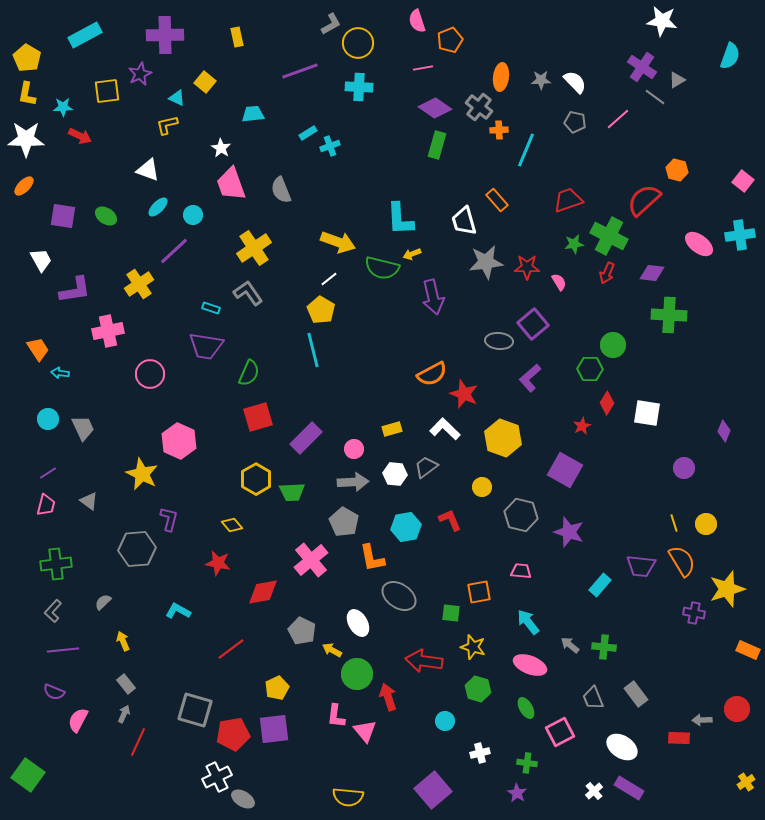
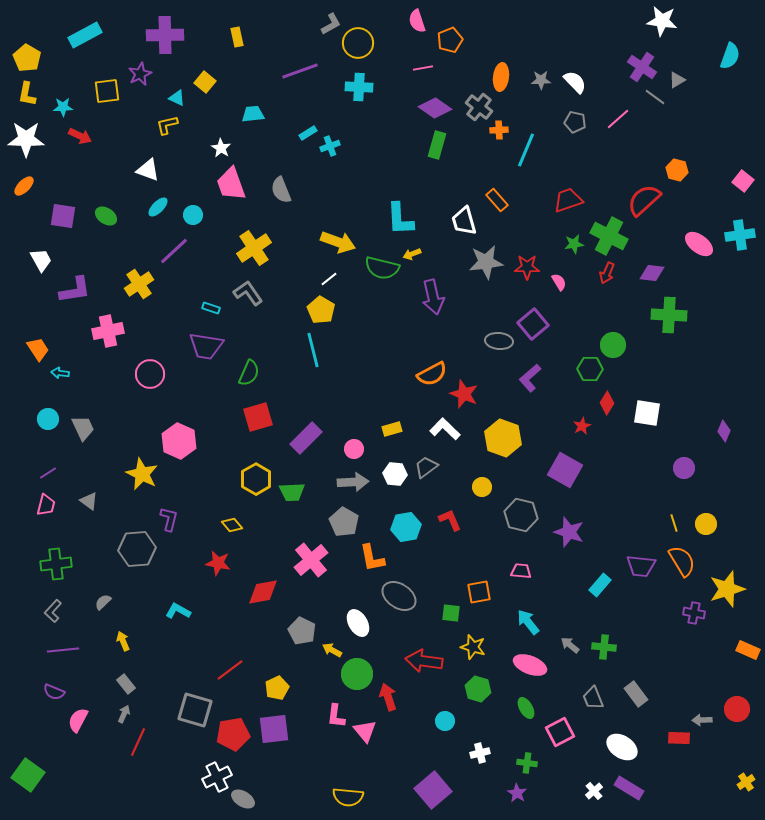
red line at (231, 649): moved 1 px left, 21 px down
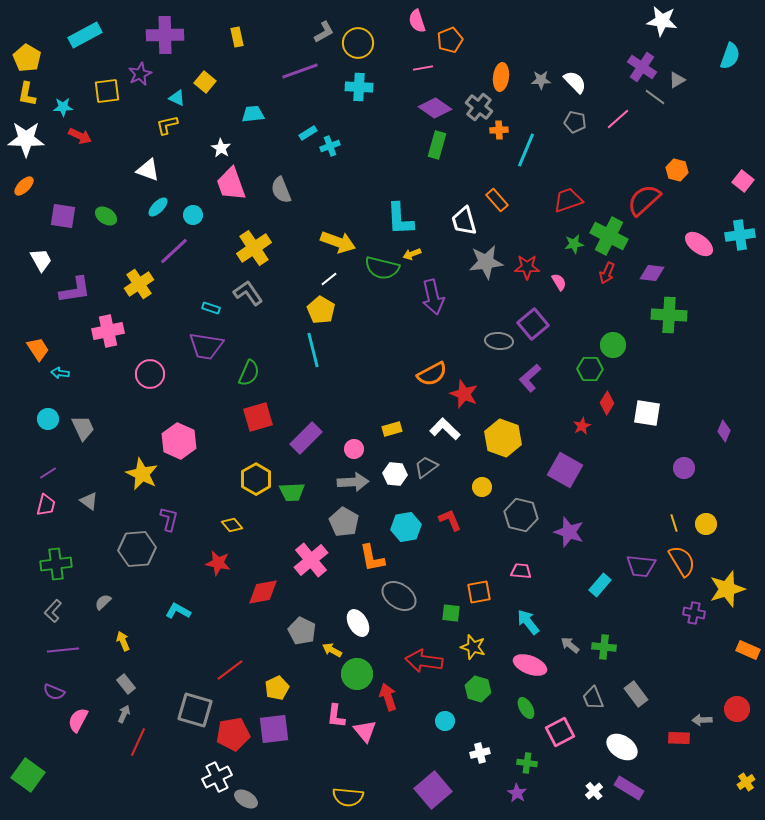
gray L-shape at (331, 24): moved 7 px left, 8 px down
gray ellipse at (243, 799): moved 3 px right
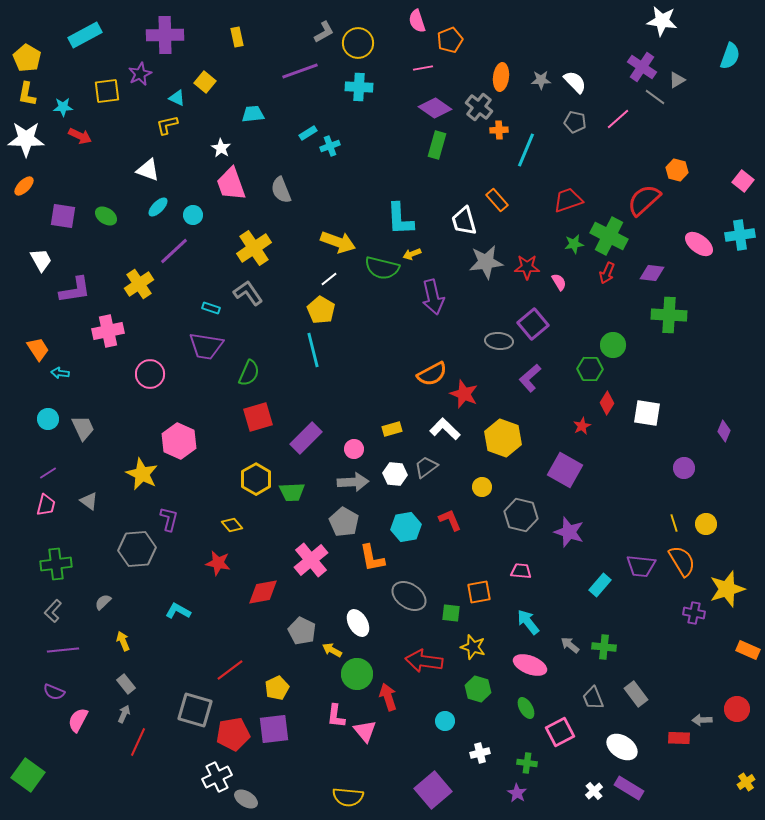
gray ellipse at (399, 596): moved 10 px right
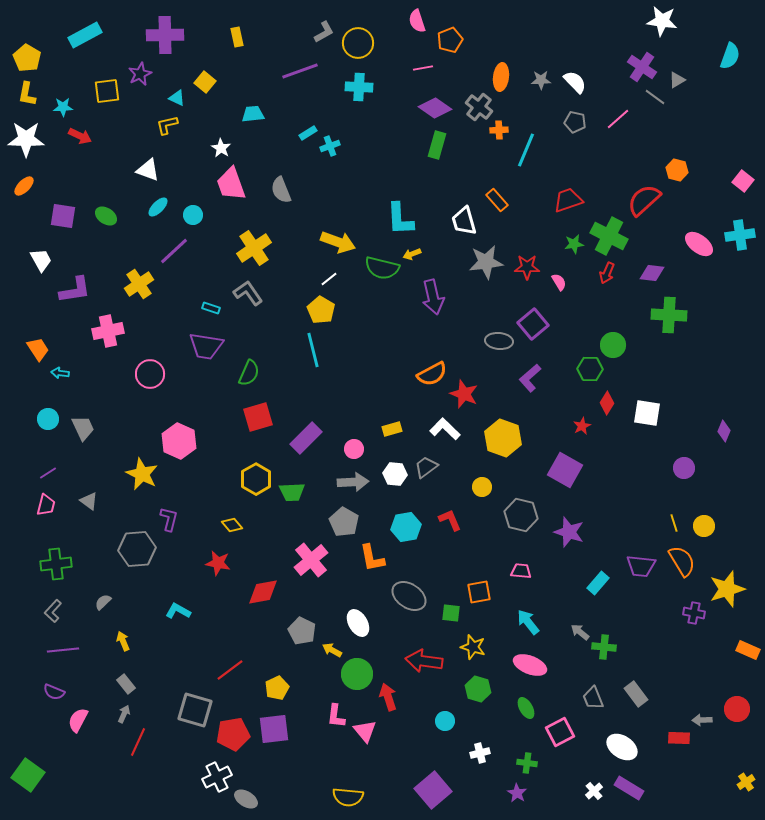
yellow circle at (706, 524): moved 2 px left, 2 px down
cyan rectangle at (600, 585): moved 2 px left, 2 px up
gray arrow at (570, 645): moved 10 px right, 13 px up
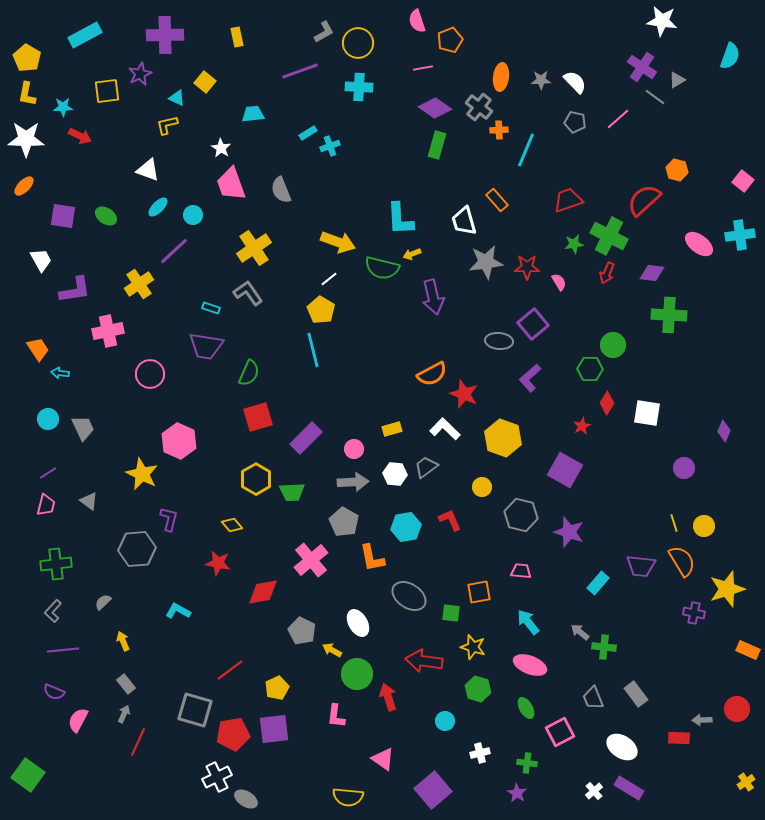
pink triangle at (365, 731): moved 18 px right, 28 px down; rotated 15 degrees counterclockwise
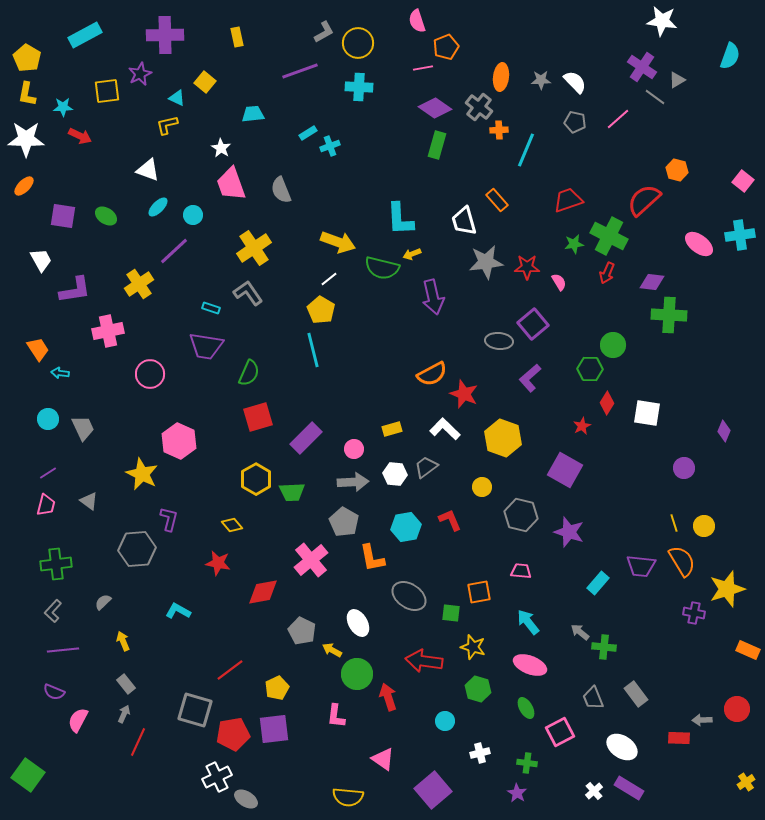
orange pentagon at (450, 40): moved 4 px left, 7 px down
purple diamond at (652, 273): moved 9 px down
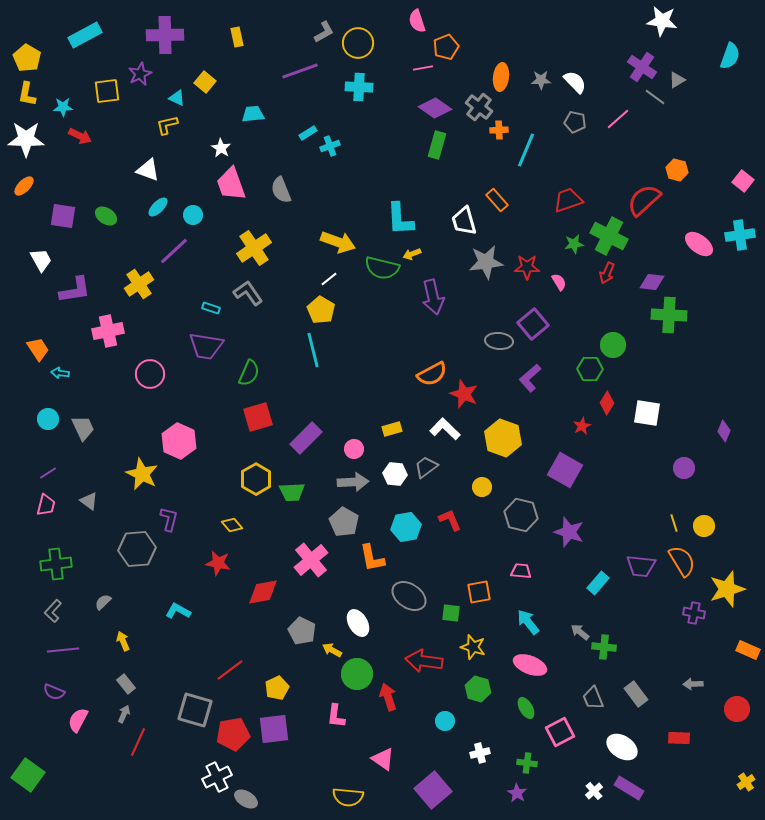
gray arrow at (702, 720): moved 9 px left, 36 px up
